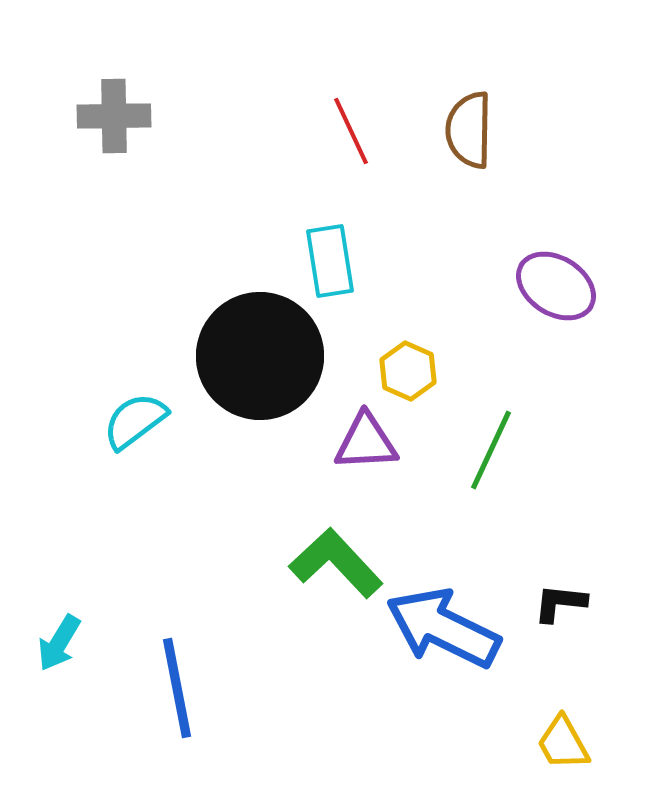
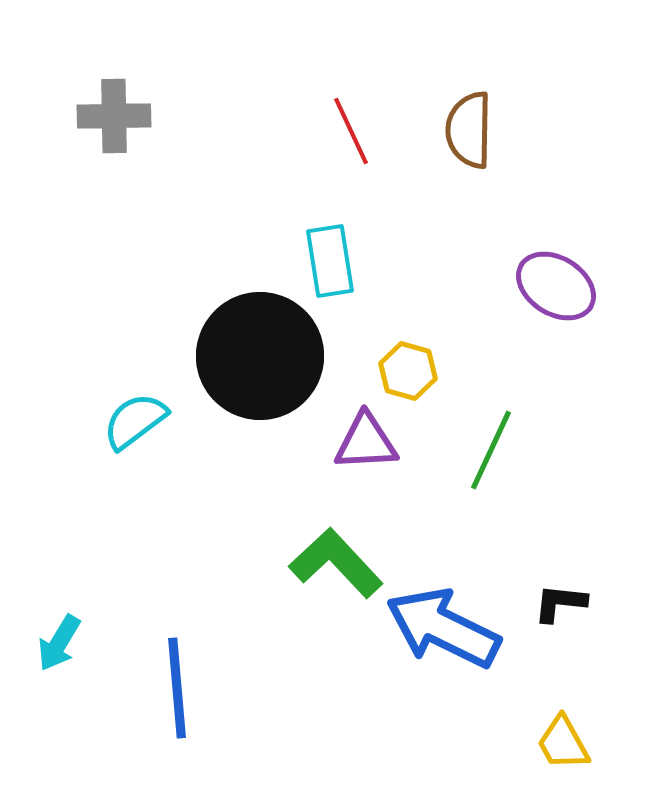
yellow hexagon: rotated 8 degrees counterclockwise
blue line: rotated 6 degrees clockwise
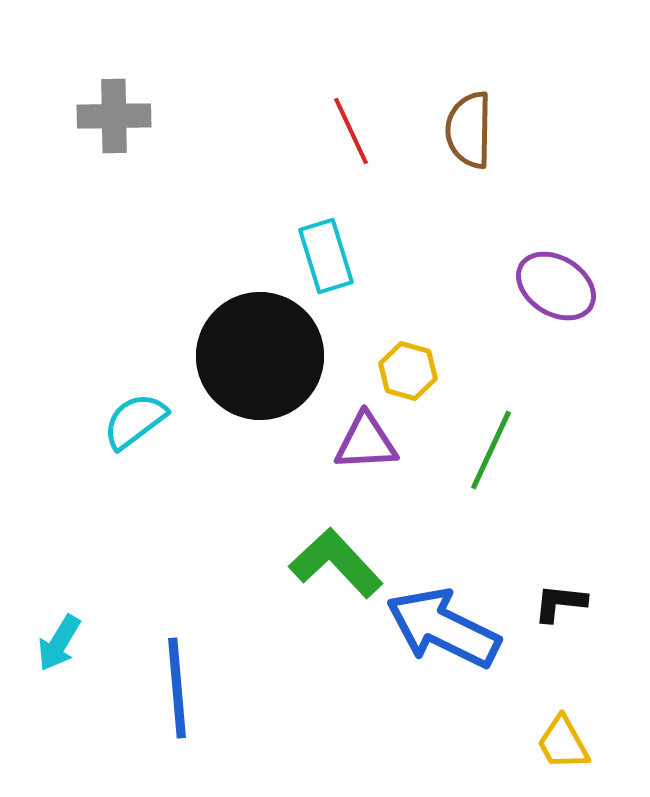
cyan rectangle: moved 4 px left, 5 px up; rotated 8 degrees counterclockwise
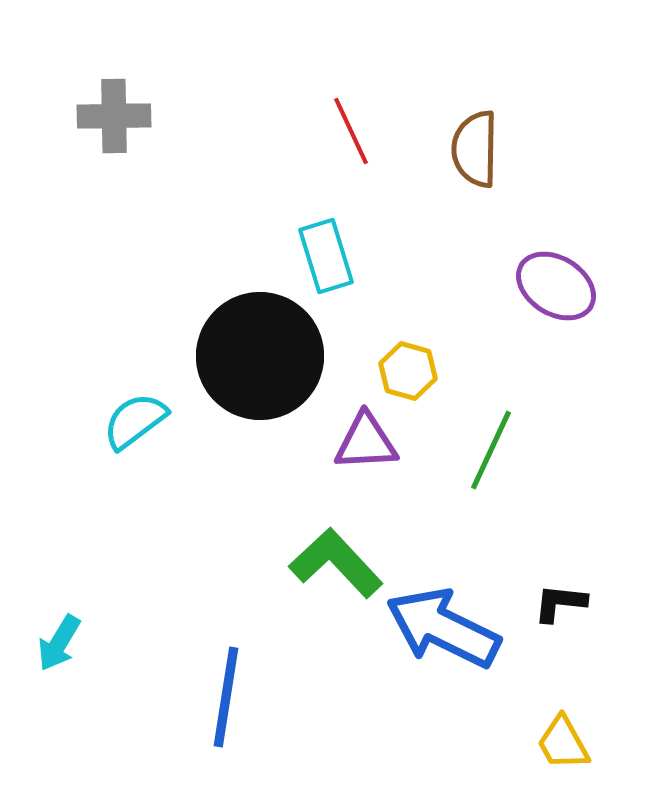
brown semicircle: moved 6 px right, 19 px down
blue line: moved 49 px right, 9 px down; rotated 14 degrees clockwise
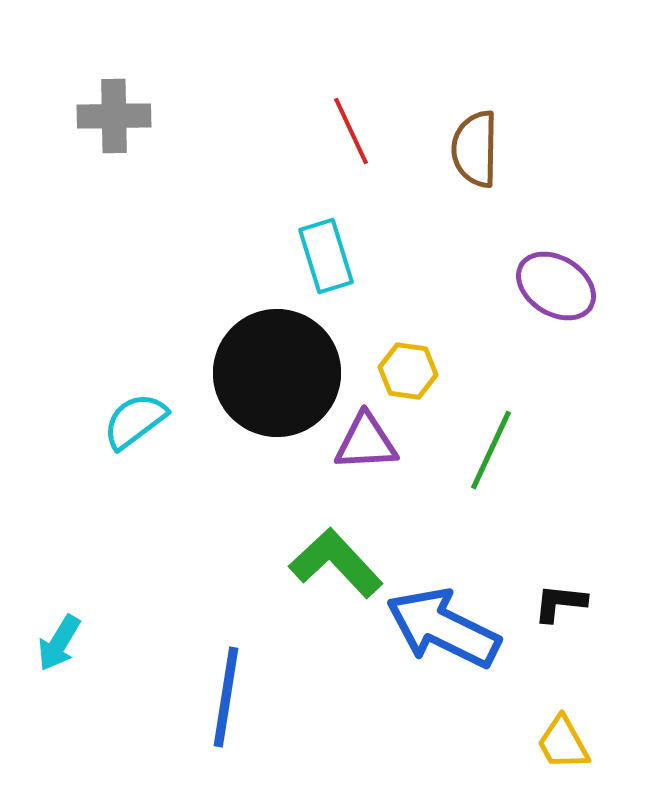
black circle: moved 17 px right, 17 px down
yellow hexagon: rotated 8 degrees counterclockwise
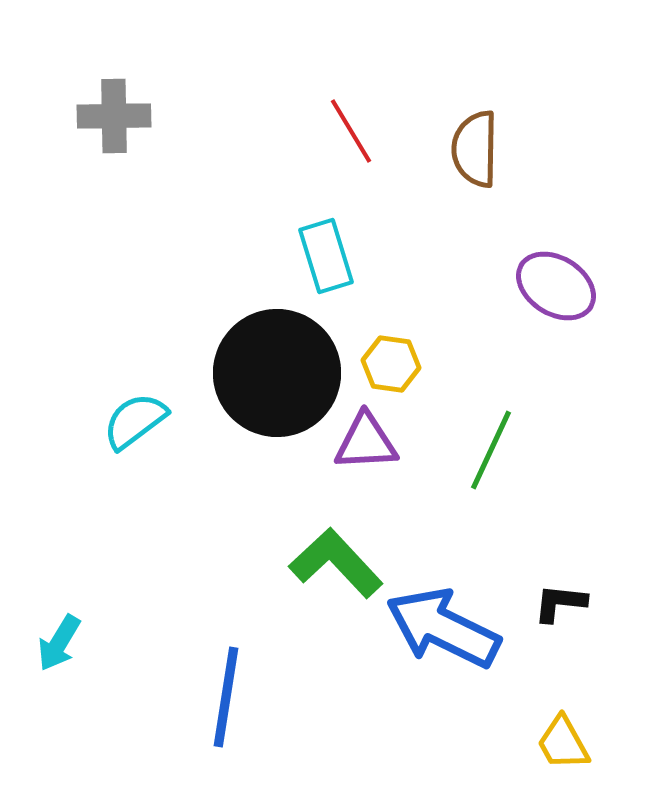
red line: rotated 6 degrees counterclockwise
yellow hexagon: moved 17 px left, 7 px up
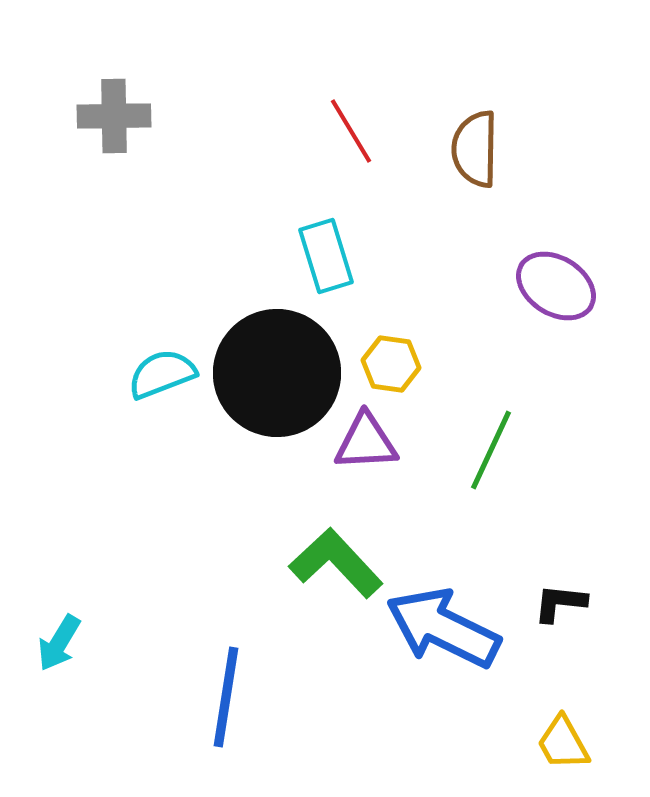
cyan semicircle: moved 27 px right, 47 px up; rotated 16 degrees clockwise
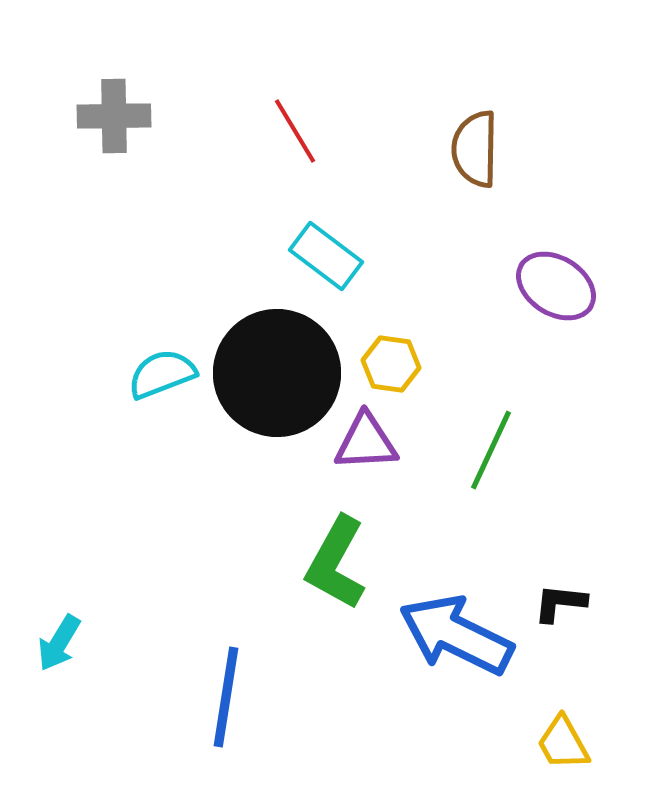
red line: moved 56 px left
cyan rectangle: rotated 36 degrees counterclockwise
green L-shape: rotated 108 degrees counterclockwise
blue arrow: moved 13 px right, 7 px down
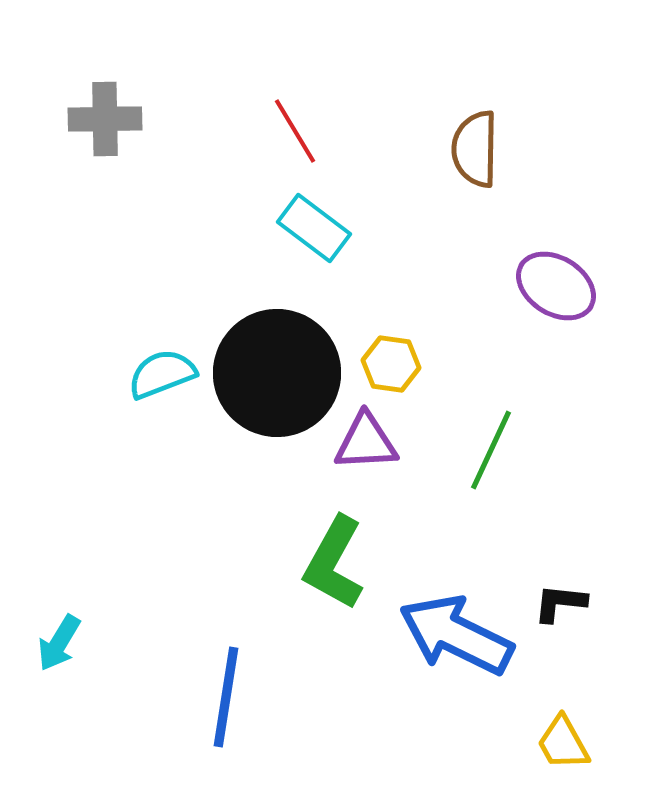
gray cross: moved 9 px left, 3 px down
cyan rectangle: moved 12 px left, 28 px up
green L-shape: moved 2 px left
